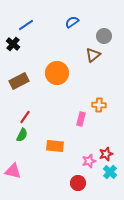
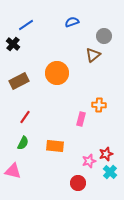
blue semicircle: rotated 16 degrees clockwise
green semicircle: moved 1 px right, 8 px down
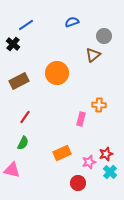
orange rectangle: moved 7 px right, 7 px down; rotated 30 degrees counterclockwise
pink star: moved 1 px down
pink triangle: moved 1 px left, 1 px up
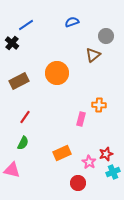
gray circle: moved 2 px right
black cross: moved 1 px left, 1 px up
pink star: rotated 24 degrees counterclockwise
cyan cross: moved 3 px right; rotated 24 degrees clockwise
